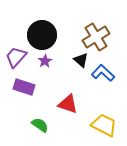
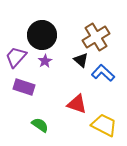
red triangle: moved 9 px right
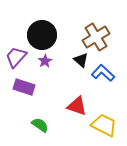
red triangle: moved 2 px down
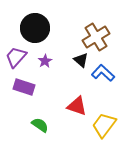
black circle: moved 7 px left, 7 px up
yellow trapezoid: rotated 80 degrees counterclockwise
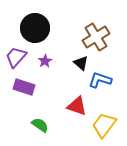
black triangle: moved 3 px down
blue L-shape: moved 3 px left, 7 px down; rotated 25 degrees counterclockwise
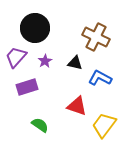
brown cross: rotated 32 degrees counterclockwise
black triangle: moved 6 px left; rotated 28 degrees counterclockwise
blue L-shape: moved 2 px up; rotated 10 degrees clockwise
purple rectangle: moved 3 px right; rotated 35 degrees counterclockwise
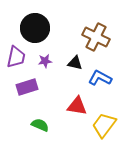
purple trapezoid: rotated 150 degrees clockwise
purple star: rotated 24 degrees clockwise
red triangle: rotated 10 degrees counterclockwise
green semicircle: rotated 12 degrees counterclockwise
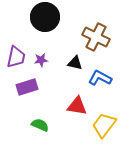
black circle: moved 10 px right, 11 px up
purple star: moved 4 px left, 1 px up
